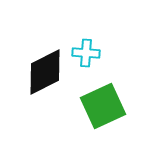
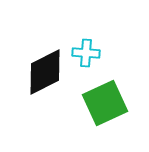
green square: moved 2 px right, 3 px up
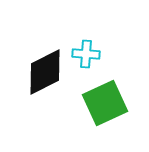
cyan cross: moved 1 px down
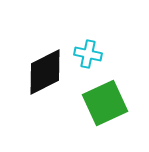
cyan cross: moved 2 px right; rotated 8 degrees clockwise
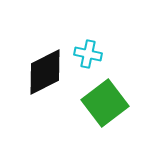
green square: rotated 12 degrees counterclockwise
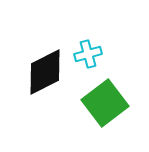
cyan cross: rotated 28 degrees counterclockwise
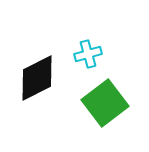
black diamond: moved 8 px left, 6 px down
